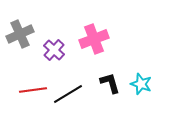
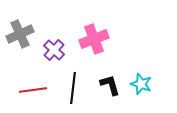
black L-shape: moved 2 px down
black line: moved 5 px right, 6 px up; rotated 52 degrees counterclockwise
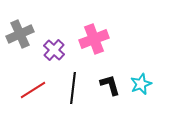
cyan star: rotated 30 degrees clockwise
red line: rotated 24 degrees counterclockwise
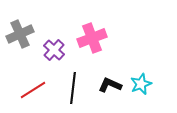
pink cross: moved 2 px left, 1 px up
black L-shape: rotated 50 degrees counterclockwise
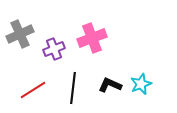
purple cross: moved 1 px up; rotated 25 degrees clockwise
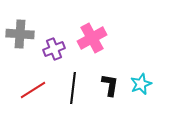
gray cross: rotated 28 degrees clockwise
pink cross: rotated 8 degrees counterclockwise
black L-shape: rotated 75 degrees clockwise
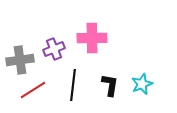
gray cross: moved 26 px down; rotated 12 degrees counterclockwise
pink cross: rotated 28 degrees clockwise
cyan star: moved 1 px right
black line: moved 3 px up
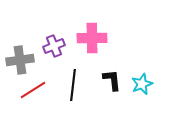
purple cross: moved 3 px up
black L-shape: moved 2 px right, 5 px up; rotated 15 degrees counterclockwise
